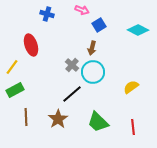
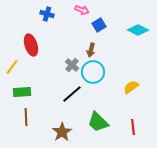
brown arrow: moved 1 px left, 2 px down
green rectangle: moved 7 px right, 2 px down; rotated 24 degrees clockwise
brown star: moved 4 px right, 13 px down
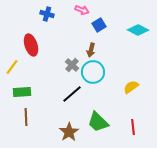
brown star: moved 7 px right
